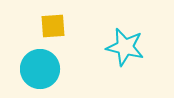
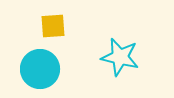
cyan star: moved 5 px left, 10 px down
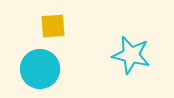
cyan star: moved 11 px right, 2 px up
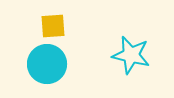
cyan circle: moved 7 px right, 5 px up
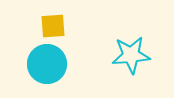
cyan star: rotated 18 degrees counterclockwise
